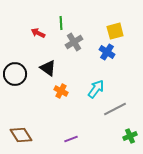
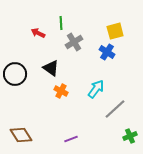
black triangle: moved 3 px right
gray line: rotated 15 degrees counterclockwise
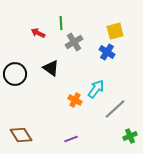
orange cross: moved 14 px right, 9 px down
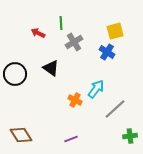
green cross: rotated 16 degrees clockwise
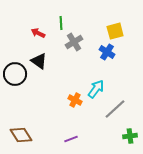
black triangle: moved 12 px left, 7 px up
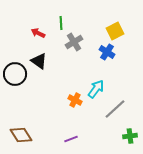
yellow square: rotated 12 degrees counterclockwise
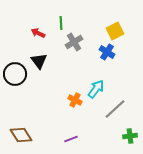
black triangle: rotated 18 degrees clockwise
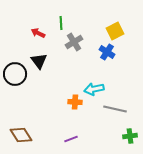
cyan arrow: moved 2 px left; rotated 138 degrees counterclockwise
orange cross: moved 2 px down; rotated 24 degrees counterclockwise
gray line: rotated 55 degrees clockwise
